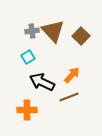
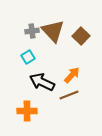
brown line: moved 2 px up
orange cross: moved 1 px down
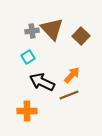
brown triangle: moved 1 px left, 2 px up
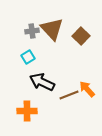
orange arrow: moved 15 px right, 14 px down; rotated 84 degrees counterclockwise
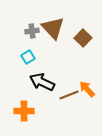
brown triangle: moved 1 px right, 1 px up
brown square: moved 2 px right, 2 px down
orange cross: moved 3 px left
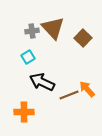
orange cross: moved 1 px down
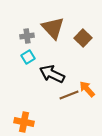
gray cross: moved 5 px left, 5 px down
black arrow: moved 10 px right, 8 px up
orange cross: moved 10 px down; rotated 12 degrees clockwise
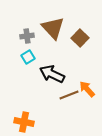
brown square: moved 3 px left
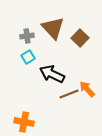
brown line: moved 1 px up
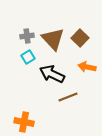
brown triangle: moved 11 px down
orange arrow: moved 22 px up; rotated 36 degrees counterclockwise
brown line: moved 1 px left, 3 px down
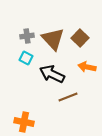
cyan square: moved 2 px left, 1 px down; rotated 32 degrees counterclockwise
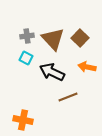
black arrow: moved 2 px up
orange cross: moved 1 px left, 2 px up
